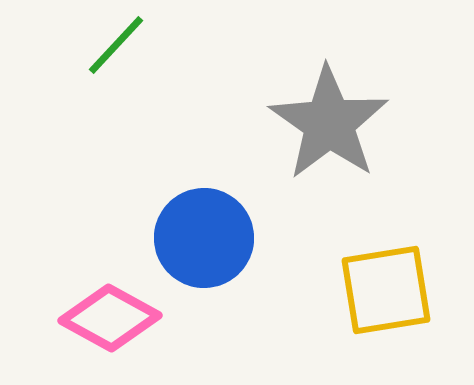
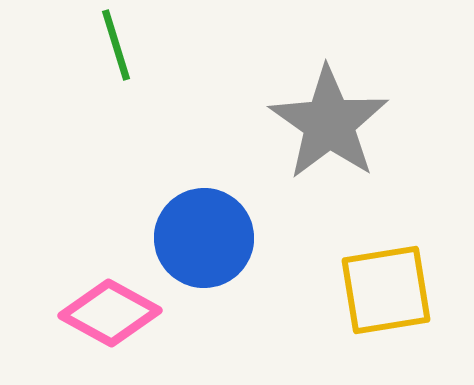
green line: rotated 60 degrees counterclockwise
pink diamond: moved 5 px up
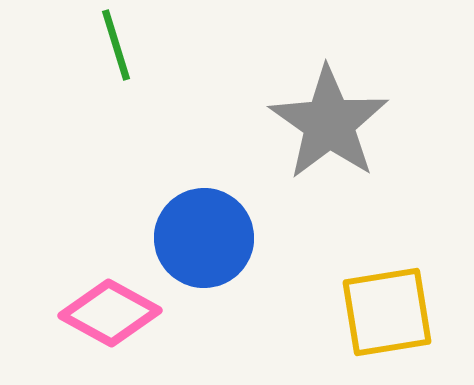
yellow square: moved 1 px right, 22 px down
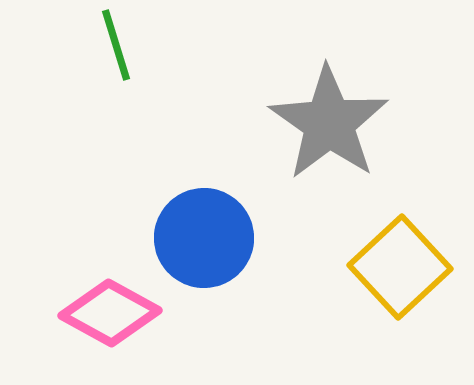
yellow square: moved 13 px right, 45 px up; rotated 34 degrees counterclockwise
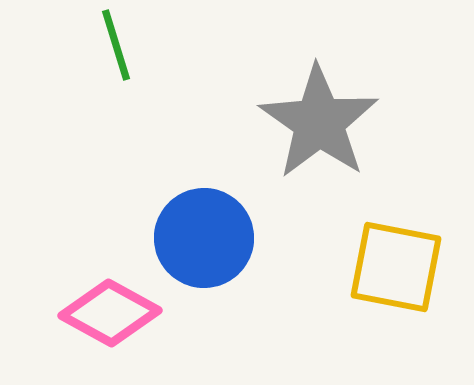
gray star: moved 10 px left, 1 px up
yellow square: moved 4 px left; rotated 36 degrees counterclockwise
